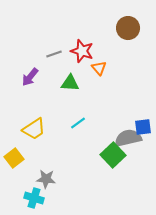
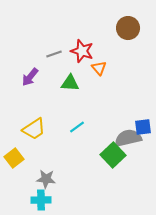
cyan line: moved 1 px left, 4 px down
cyan cross: moved 7 px right, 2 px down; rotated 18 degrees counterclockwise
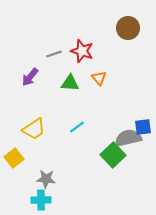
orange triangle: moved 10 px down
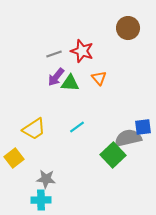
purple arrow: moved 26 px right
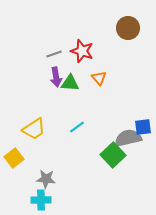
purple arrow: rotated 48 degrees counterclockwise
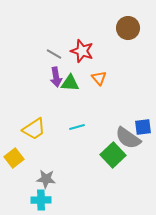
gray line: rotated 49 degrees clockwise
cyan line: rotated 21 degrees clockwise
gray semicircle: rotated 132 degrees counterclockwise
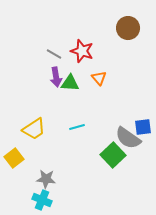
cyan cross: moved 1 px right; rotated 24 degrees clockwise
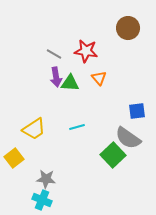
red star: moved 4 px right; rotated 10 degrees counterclockwise
blue square: moved 6 px left, 16 px up
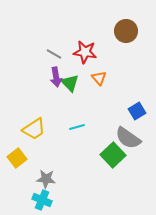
brown circle: moved 2 px left, 3 px down
red star: moved 1 px left, 1 px down
green triangle: rotated 42 degrees clockwise
blue square: rotated 24 degrees counterclockwise
yellow square: moved 3 px right
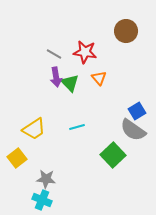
gray semicircle: moved 5 px right, 8 px up
